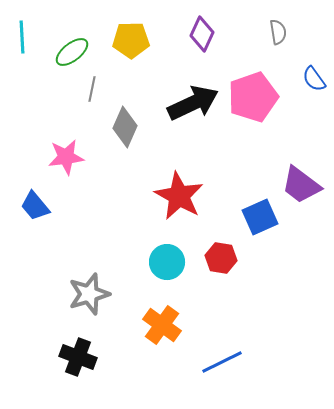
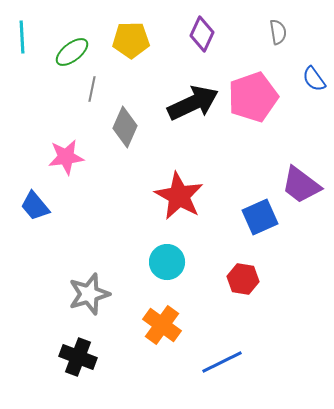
red hexagon: moved 22 px right, 21 px down
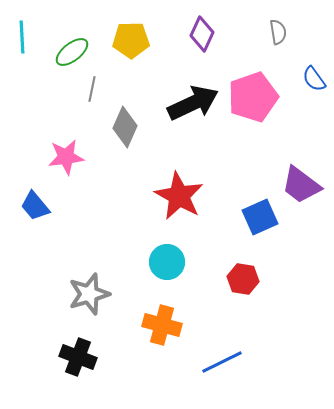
orange cross: rotated 21 degrees counterclockwise
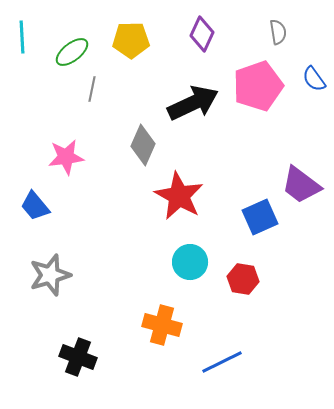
pink pentagon: moved 5 px right, 11 px up
gray diamond: moved 18 px right, 18 px down
cyan circle: moved 23 px right
gray star: moved 39 px left, 19 px up
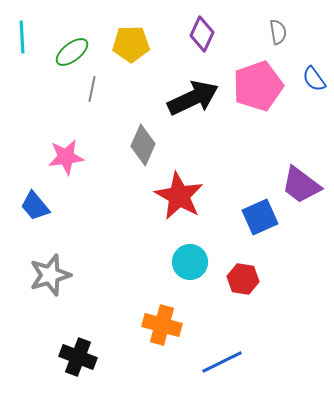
yellow pentagon: moved 4 px down
black arrow: moved 5 px up
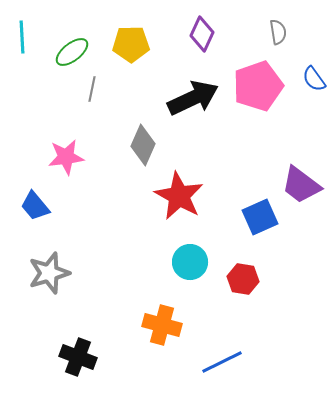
gray star: moved 1 px left, 2 px up
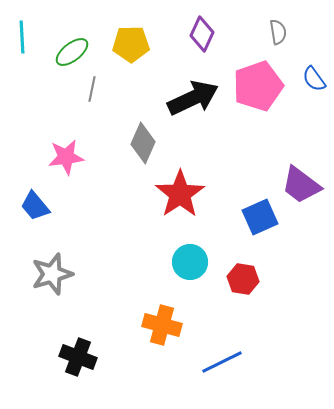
gray diamond: moved 2 px up
red star: moved 1 px right, 2 px up; rotated 9 degrees clockwise
gray star: moved 3 px right, 1 px down
